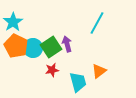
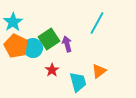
green square: moved 2 px left, 8 px up
red star: rotated 24 degrees counterclockwise
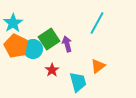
cyan star: moved 1 px down
cyan circle: moved 1 px down
orange triangle: moved 1 px left, 5 px up
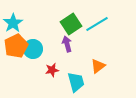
cyan line: moved 1 px down; rotated 30 degrees clockwise
green square: moved 22 px right, 15 px up
orange pentagon: rotated 20 degrees clockwise
red star: rotated 24 degrees clockwise
cyan trapezoid: moved 2 px left
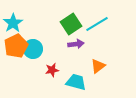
purple arrow: moved 9 px right; rotated 98 degrees clockwise
cyan trapezoid: rotated 60 degrees counterclockwise
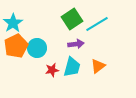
green square: moved 1 px right, 5 px up
cyan circle: moved 4 px right, 1 px up
cyan trapezoid: moved 4 px left, 15 px up; rotated 90 degrees clockwise
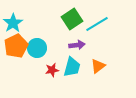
purple arrow: moved 1 px right, 1 px down
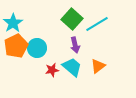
green square: rotated 15 degrees counterclockwise
purple arrow: moved 2 px left; rotated 84 degrees clockwise
cyan trapezoid: rotated 65 degrees counterclockwise
